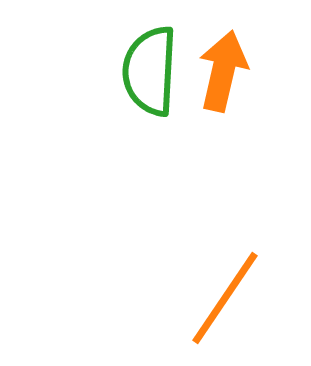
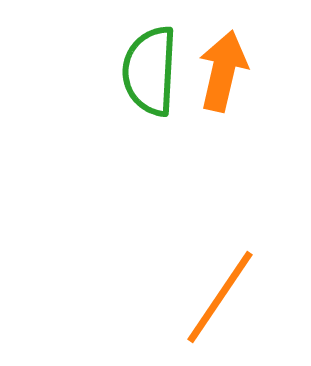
orange line: moved 5 px left, 1 px up
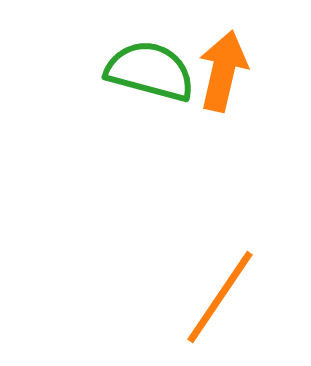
green semicircle: rotated 102 degrees clockwise
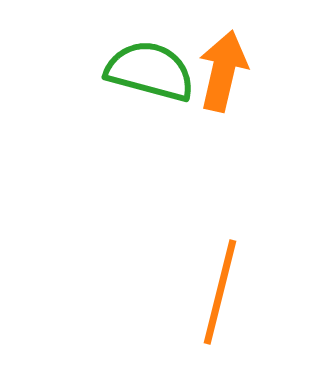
orange line: moved 5 px up; rotated 20 degrees counterclockwise
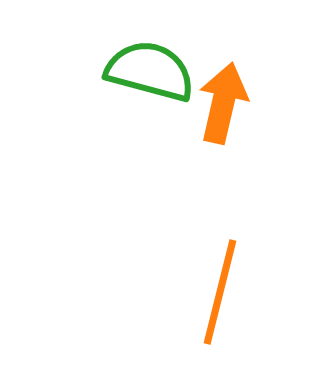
orange arrow: moved 32 px down
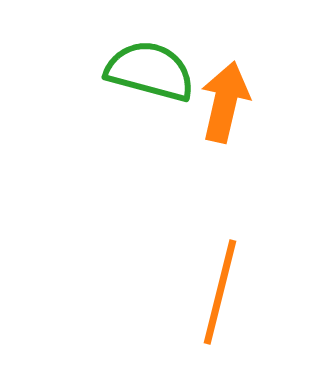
orange arrow: moved 2 px right, 1 px up
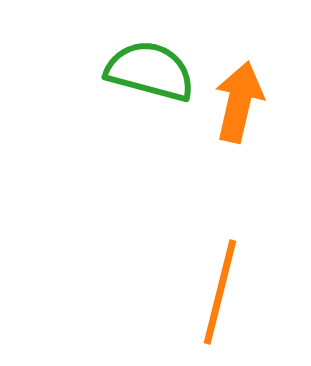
orange arrow: moved 14 px right
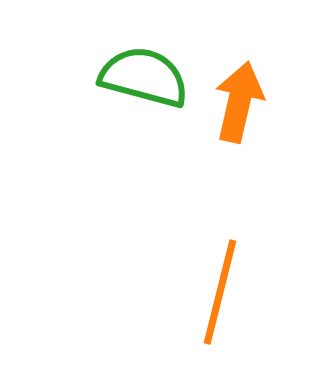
green semicircle: moved 6 px left, 6 px down
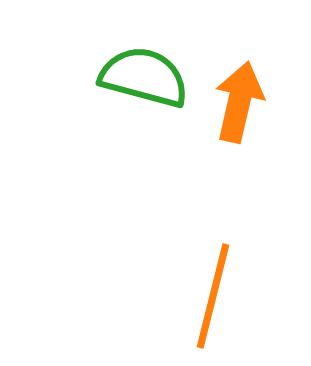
orange line: moved 7 px left, 4 px down
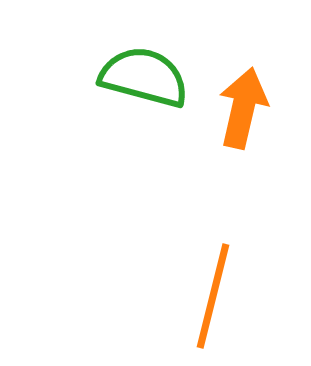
orange arrow: moved 4 px right, 6 px down
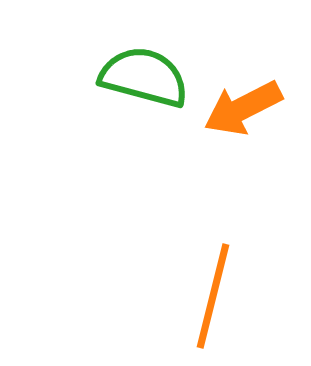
orange arrow: rotated 130 degrees counterclockwise
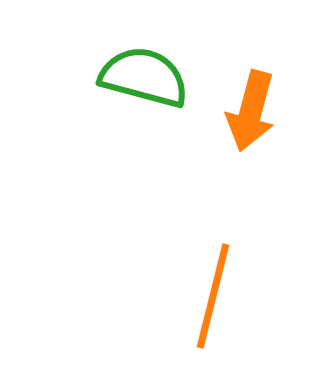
orange arrow: moved 8 px right, 3 px down; rotated 48 degrees counterclockwise
